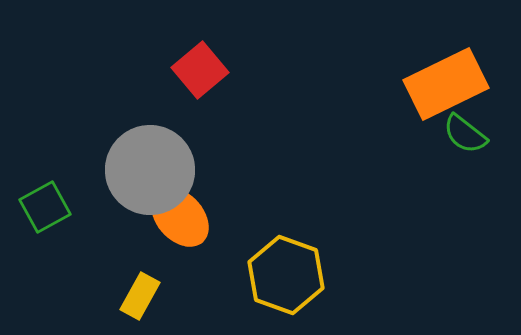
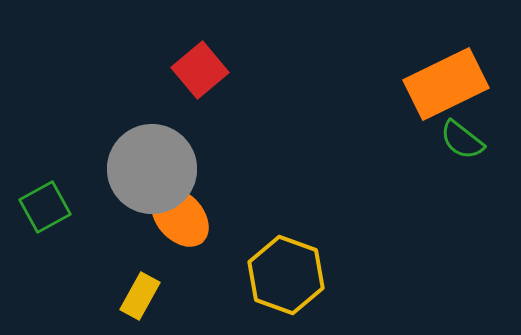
green semicircle: moved 3 px left, 6 px down
gray circle: moved 2 px right, 1 px up
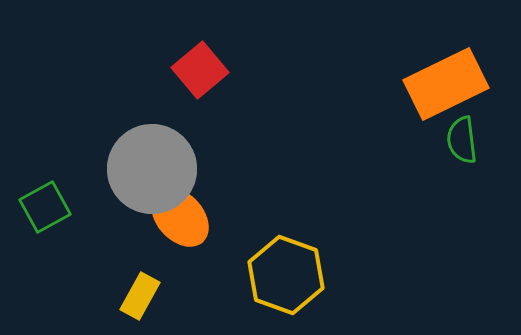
green semicircle: rotated 45 degrees clockwise
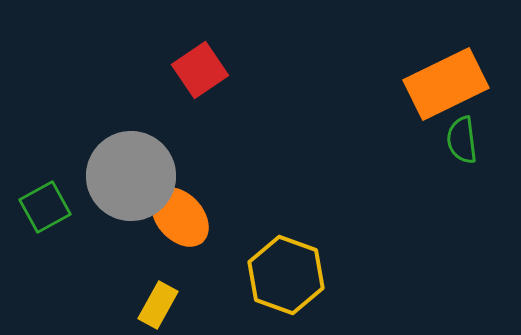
red square: rotated 6 degrees clockwise
gray circle: moved 21 px left, 7 px down
yellow rectangle: moved 18 px right, 9 px down
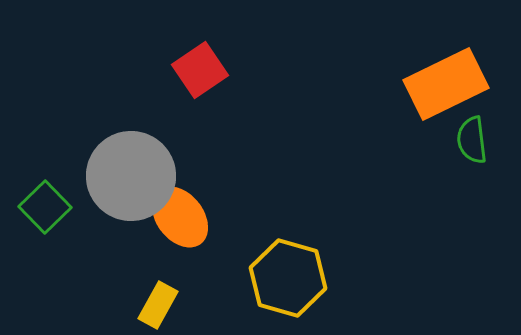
green semicircle: moved 10 px right
green square: rotated 15 degrees counterclockwise
orange ellipse: rotated 4 degrees clockwise
yellow hexagon: moved 2 px right, 3 px down; rotated 4 degrees counterclockwise
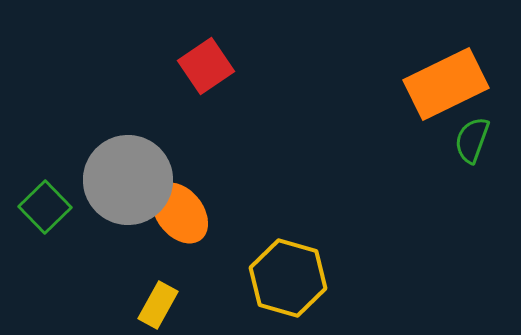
red square: moved 6 px right, 4 px up
green semicircle: rotated 27 degrees clockwise
gray circle: moved 3 px left, 4 px down
orange ellipse: moved 4 px up
